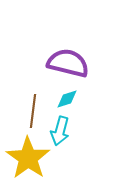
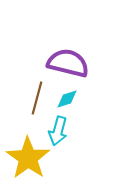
brown line: moved 4 px right, 13 px up; rotated 8 degrees clockwise
cyan arrow: moved 2 px left
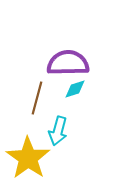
purple semicircle: rotated 15 degrees counterclockwise
cyan diamond: moved 8 px right, 10 px up
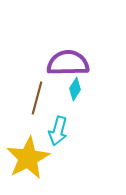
cyan diamond: rotated 40 degrees counterclockwise
yellow star: rotated 9 degrees clockwise
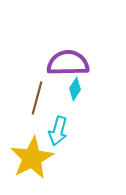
yellow star: moved 4 px right
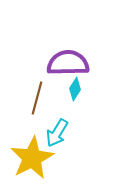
cyan arrow: moved 1 px left, 2 px down; rotated 16 degrees clockwise
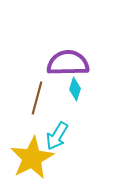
cyan diamond: rotated 15 degrees counterclockwise
cyan arrow: moved 3 px down
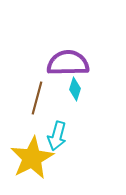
cyan arrow: rotated 16 degrees counterclockwise
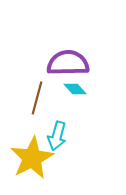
cyan diamond: rotated 60 degrees counterclockwise
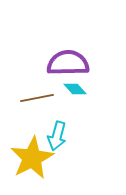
brown line: rotated 64 degrees clockwise
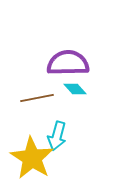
yellow star: rotated 12 degrees counterclockwise
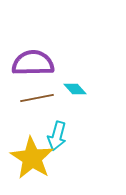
purple semicircle: moved 35 px left
